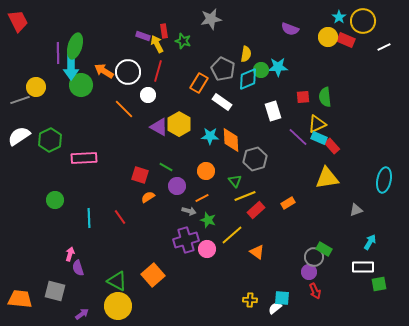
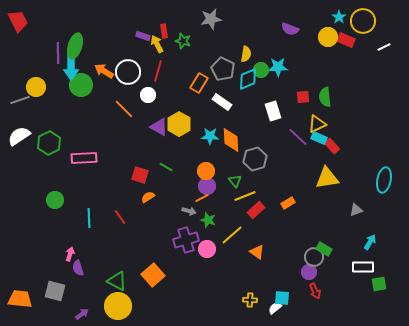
green hexagon at (50, 140): moved 1 px left, 3 px down
purple circle at (177, 186): moved 30 px right
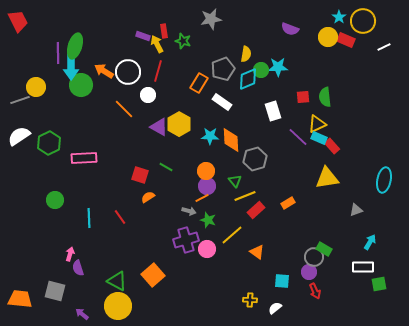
gray pentagon at (223, 69): rotated 25 degrees clockwise
cyan square at (282, 298): moved 17 px up
purple arrow at (82, 314): rotated 104 degrees counterclockwise
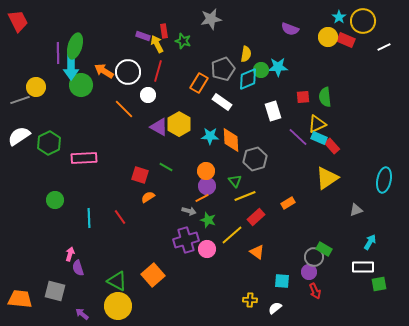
yellow triangle at (327, 178): rotated 25 degrees counterclockwise
red rectangle at (256, 210): moved 7 px down
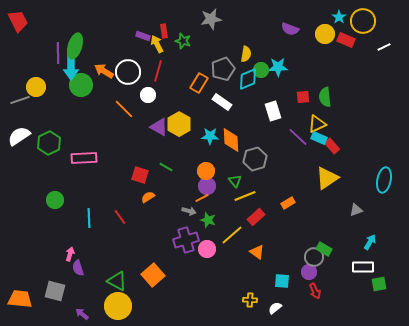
yellow circle at (328, 37): moved 3 px left, 3 px up
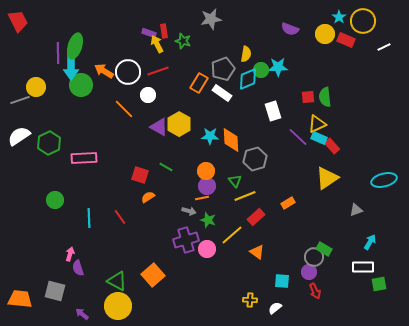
purple rectangle at (143, 36): moved 6 px right, 3 px up
red line at (158, 71): rotated 55 degrees clockwise
red square at (303, 97): moved 5 px right
white rectangle at (222, 102): moved 9 px up
cyan ellipse at (384, 180): rotated 65 degrees clockwise
orange line at (202, 198): rotated 16 degrees clockwise
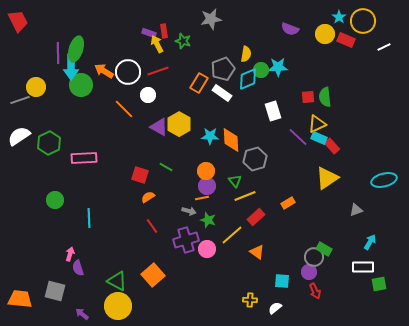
green ellipse at (75, 46): moved 1 px right, 3 px down
red line at (120, 217): moved 32 px right, 9 px down
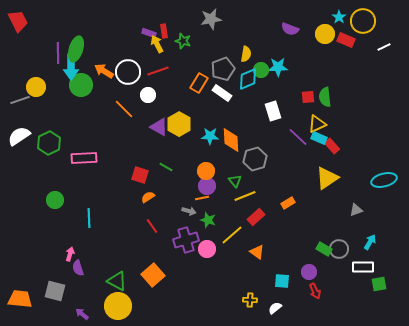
gray circle at (314, 257): moved 25 px right, 8 px up
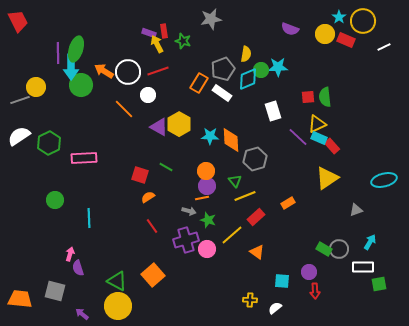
red arrow at (315, 291): rotated 21 degrees clockwise
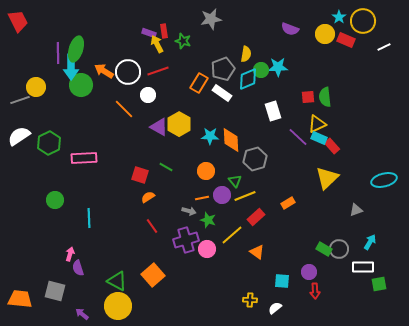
yellow triangle at (327, 178): rotated 10 degrees counterclockwise
purple circle at (207, 186): moved 15 px right, 9 px down
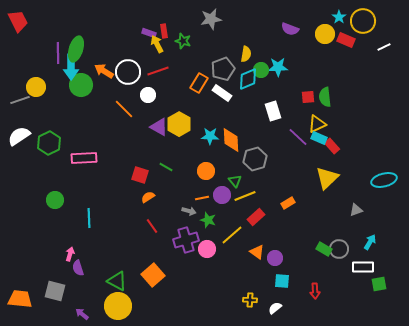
purple circle at (309, 272): moved 34 px left, 14 px up
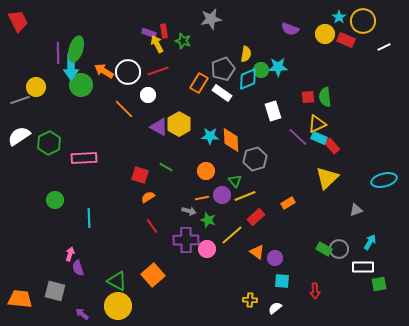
purple cross at (186, 240): rotated 15 degrees clockwise
